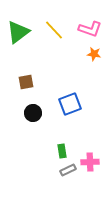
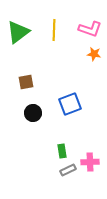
yellow line: rotated 45 degrees clockwise
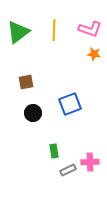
green rectangle: moved 8 px left
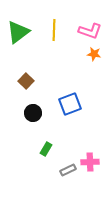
pink L-shape: moved 2 px down
brown square: moved 1 px up; rotated 35 degrees counterclockwise
green rectangle: moved 8 px left, 2 px up; rotated 40 degrees clockwise
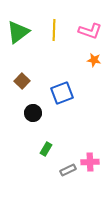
orange star: moved 6 px down
brown square: moved 4 px left
blue square: moved 8 px left, 11 px up
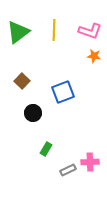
orange star: moved 4 px up
blue square: moved 1 px right, 1 px up
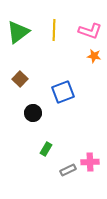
brown square: moved 2 px left, 2 px up
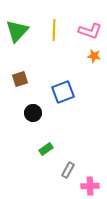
green triangle: moved 1 px left, 1 px up; rotated 10 degrees counterclockwise
brown square: rotated 28 degrees clockwise
green rectangle: rotated 24 degrees clockwise
pink cross: moved 24 px down
gray rectangle: rotated 35 degrees counterclockwise
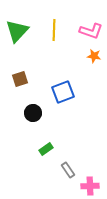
pink L-shape: moved 1 px right
gray rectangle: rotated 63 degrees counterclockwise
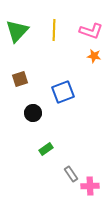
gray rectangle: moved 3 px right, 4 px down
